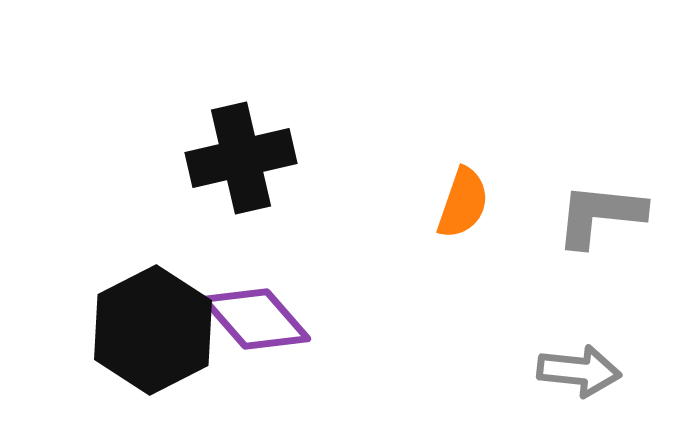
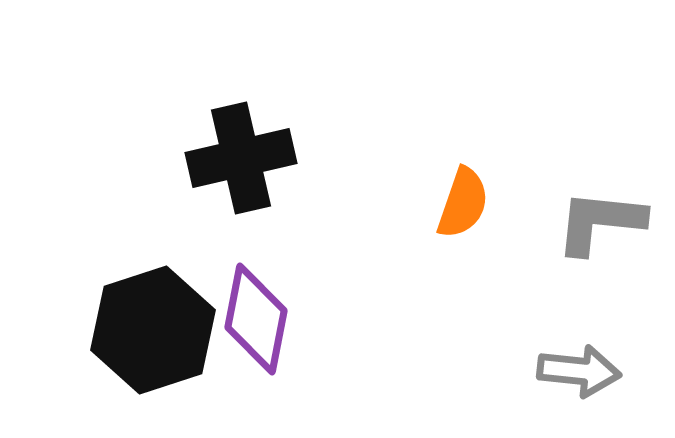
gray L-shape: moved 7 px down
purple diamond: rotated 52 degrees clockwise
black hexagon: rotated 9 degrees clockwise
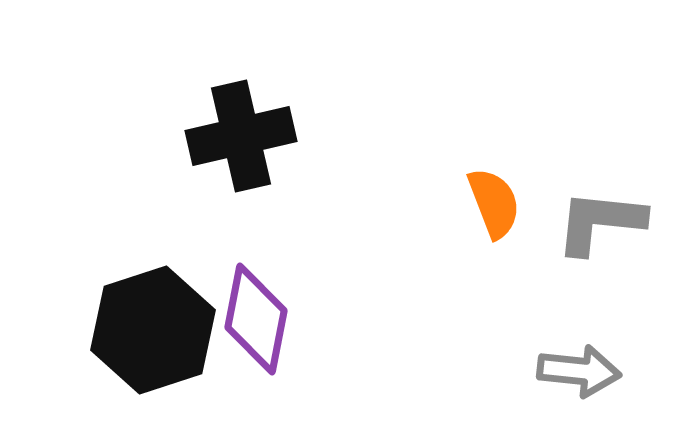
black cross: moved 22 px up
orange semicircle: moved 31 px right; rotated 40 degrees counterclockwise
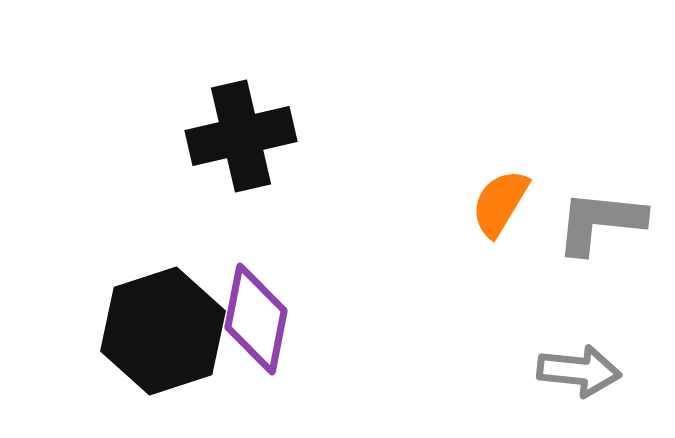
orange semicircle: moved 6 px right; rotated 128 degrees counterclockwise
black hexagon: moved 10 px right, 1 px down
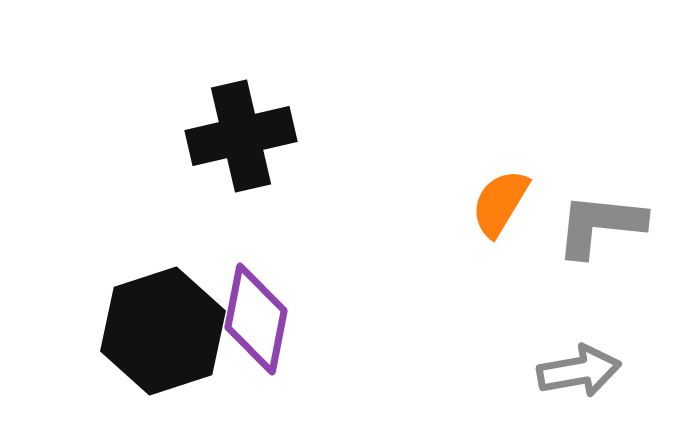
gray L-shape: moved 3 px down
gray arrow: rotated 16 degrees counterclockwise
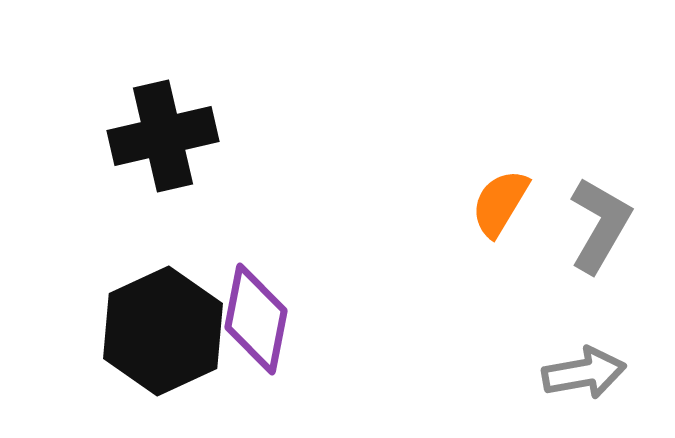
black cross: moved 78 px left
gray L-shape: rotated 114 degrees clockwise
black hexagon: rotated 7 degrees counterclockwise
gray arrow: moved 5 px right, 2 px down
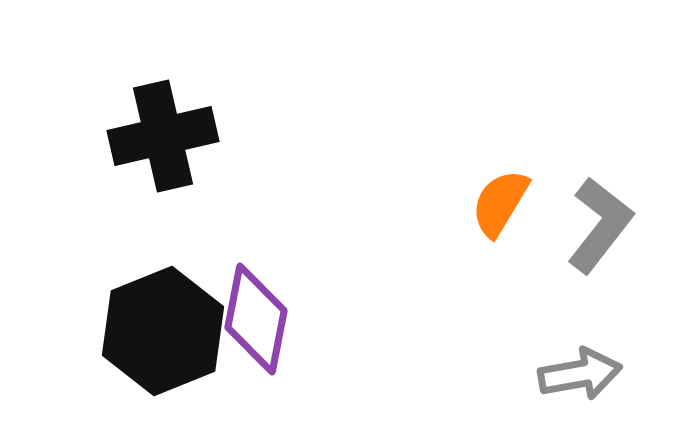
gray L-shape: rotated 8 degrees clockwise
black hexagon: rotated 3 degrees clockwise
gray arrow: moved 4 px left, 1 px down
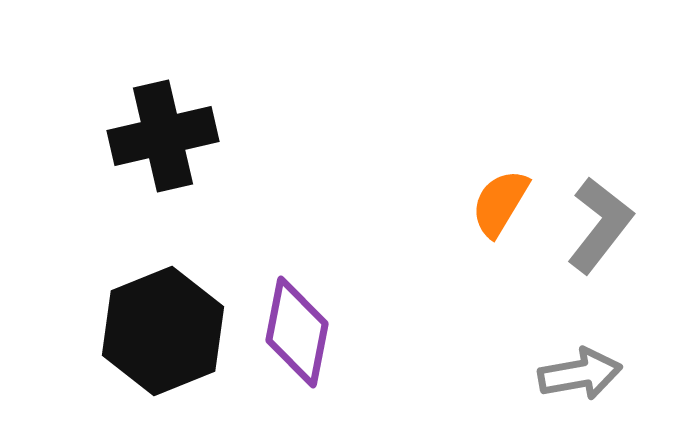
purple diamond: moved 41 px right, 13 px down
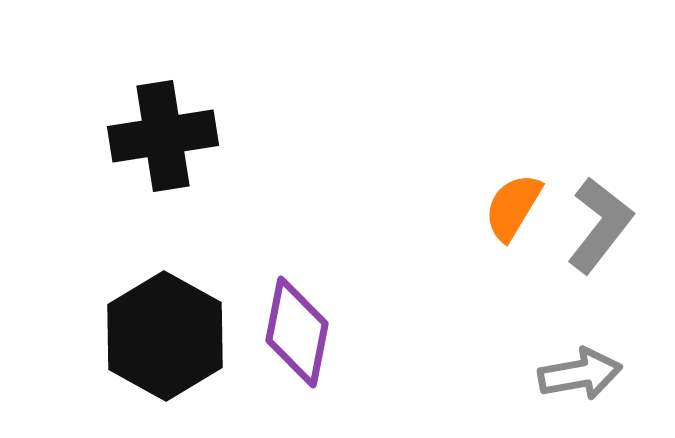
black cross: rotated 4 degrees clockwise
orange semicircle: moved 13 px right, 4 px down
black hexagon: moved 2 px right, 5 px down; rotated 9 degrees counterclockwise
